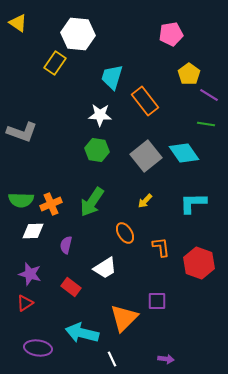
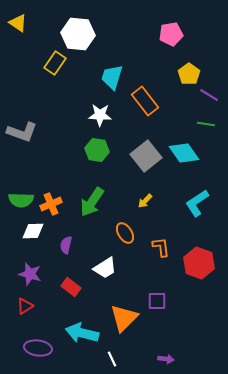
cyan L-shape: moved 4 px right; rotated 32 degrees counterclockwise
red triangle: moved 3 px down
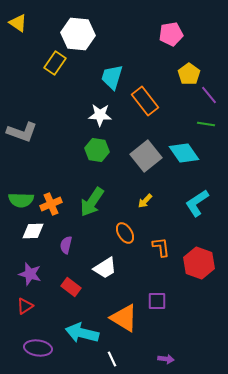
purple line: rotated 18 degrees clockwise
orange triangle: rotated 44 degrees counterclockwise
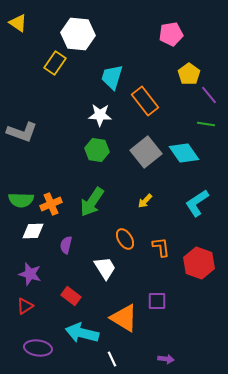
gray square: moved 4 px up
orange ellipse: moved 6 px down
white trapezoid: rotated 90 degrees counterclockwise
red rectangle: moved 9 px down
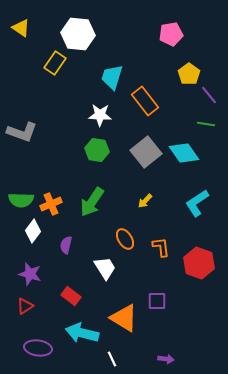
yellow triangle: moved 3 px right, 5 px down
white diamond: rotated 50 degrees counterclockwise
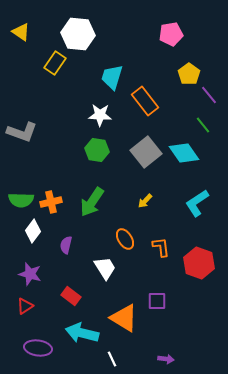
yellow triangle: moved 4 px down
green line: moved 3 px left, 1 px down; rotated 42 degrees clockwise
orange cross: moved 2 px up; rotated 10 degrees clockwise
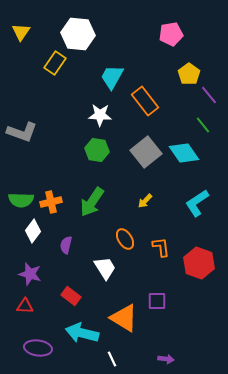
yellow triangle: rotated 30 degrees clockwise
cyan trapezoid: rotated 12 degrees clockwise
red triangle: rotated 36 degrees clockwise
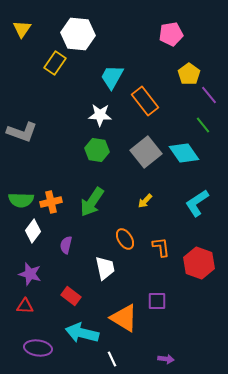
yellow triangle: moved 1 px right, 3 px up
white trapezoid: rotated 20 degrees clockwise
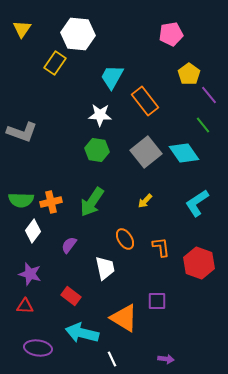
purple semicircle: moved 3 px right; rotated 24 degrees clockwise
